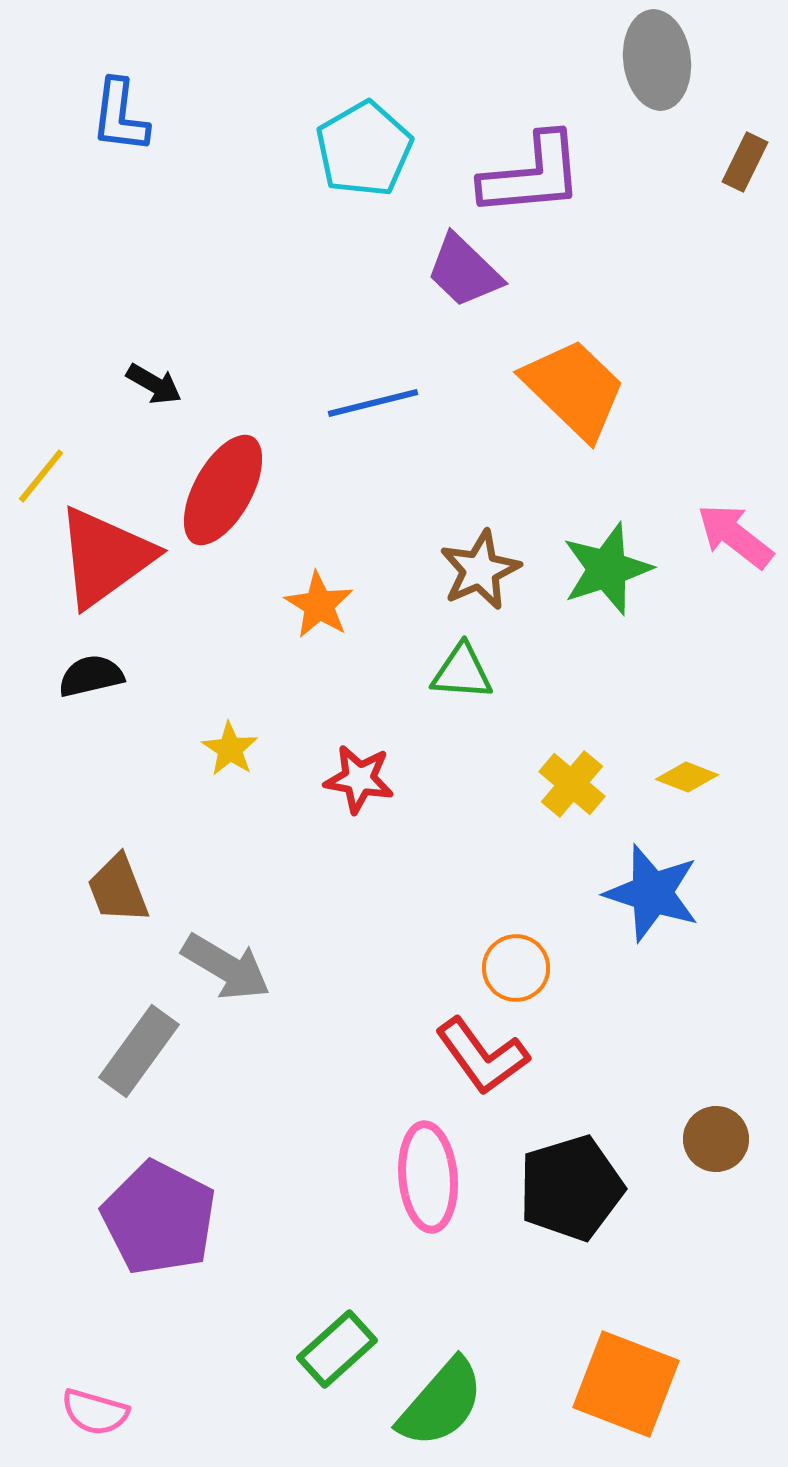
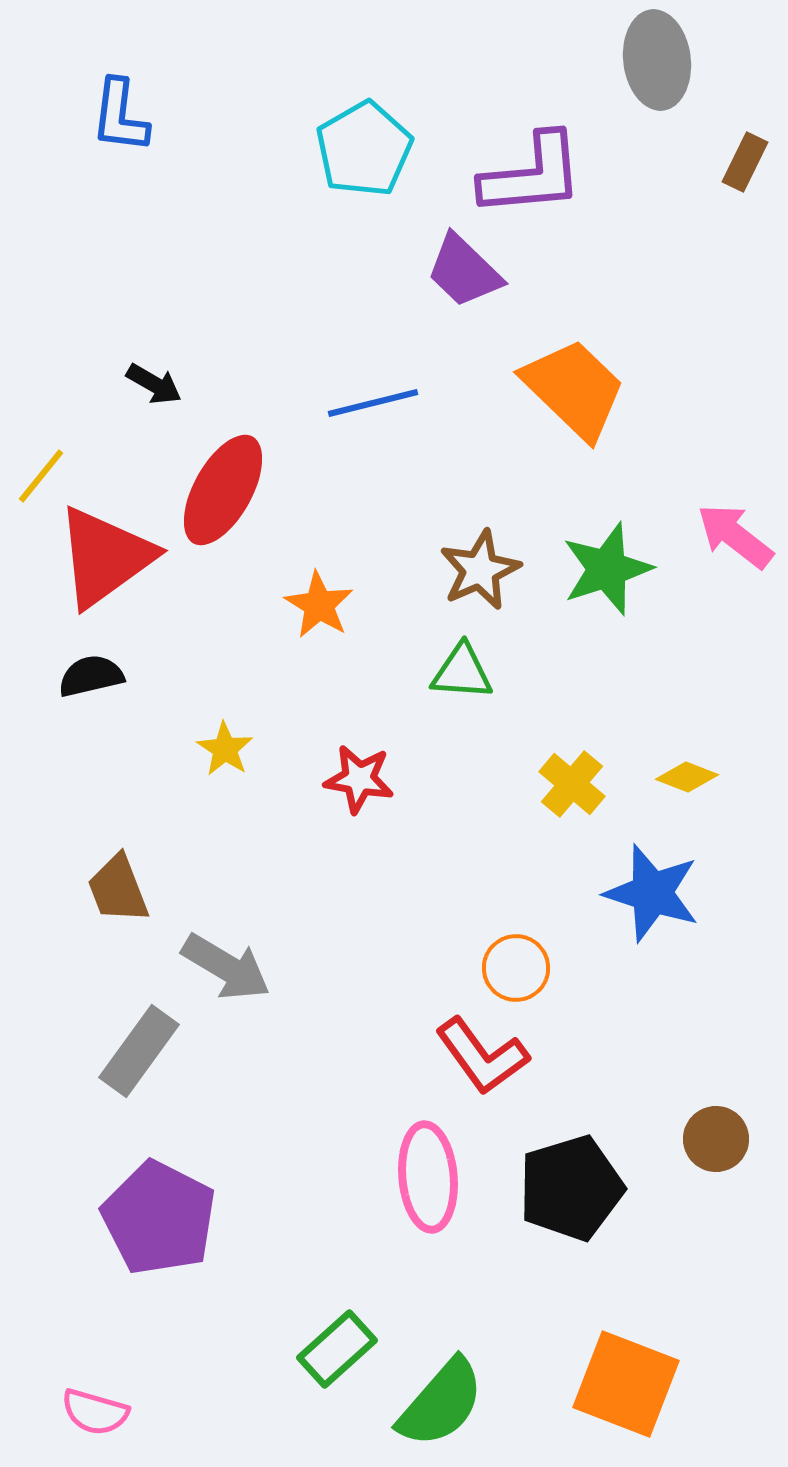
yellow star: moved 5 px left
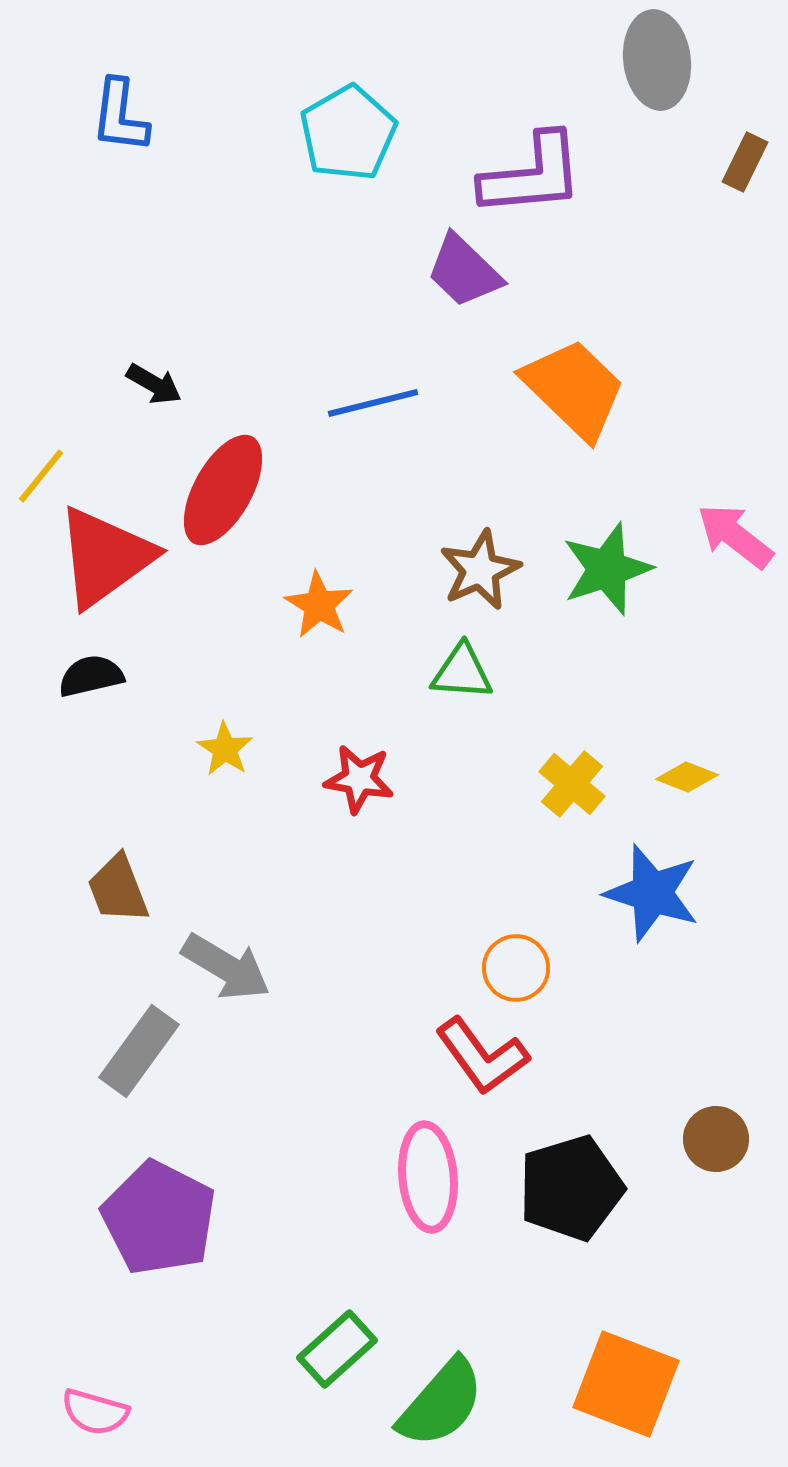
cyan pentagon: moved 16 px left, 16 px up
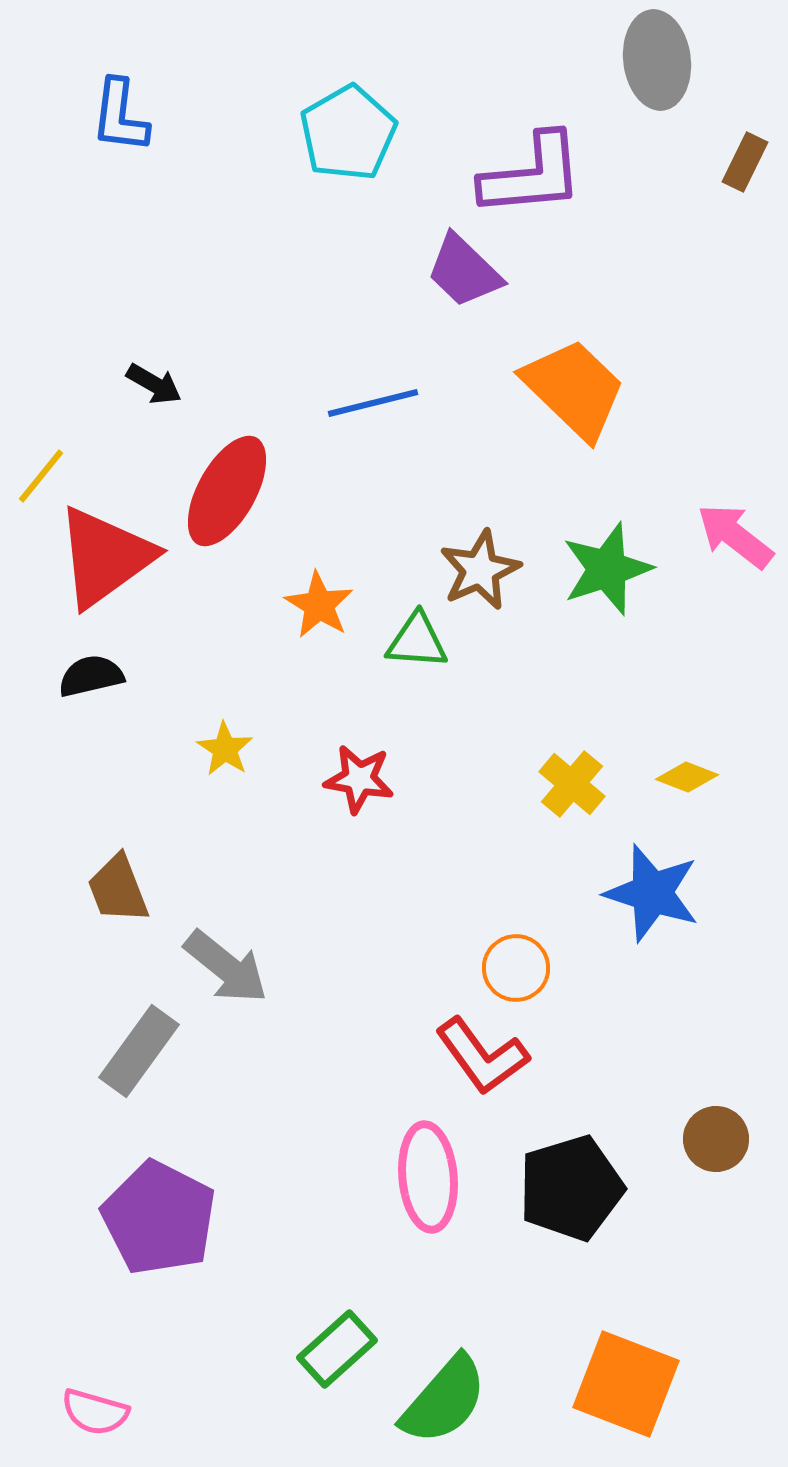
red ellipse: moved 4 px right, 1 px down
green triangle: moved 45 px left, 31 px up
gray arrow: rotated 8 degrees clockwise
green semicircle: moved 3 px right, 3 px up
